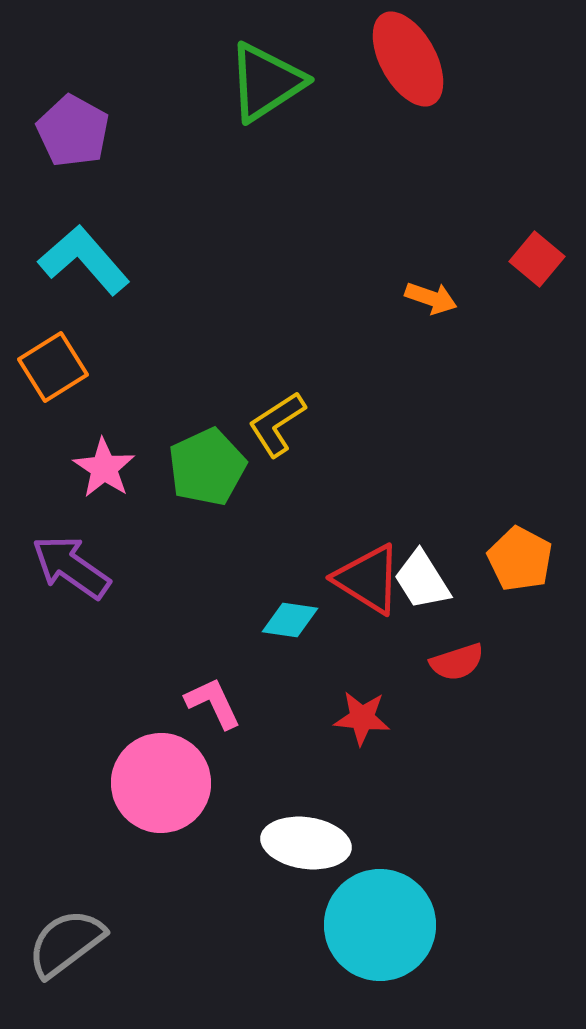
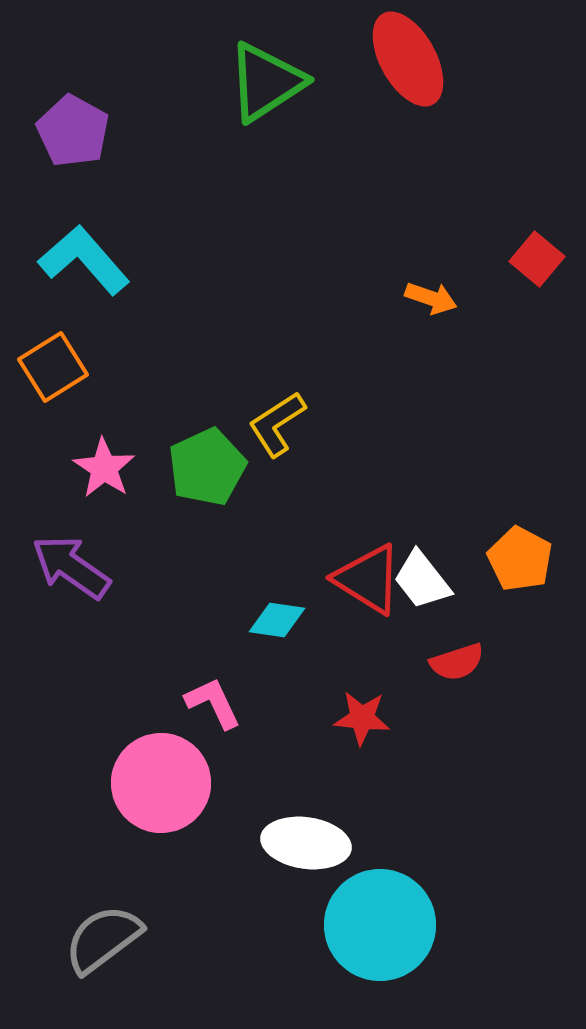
white trapezoid: rotated 6 degrees counterclockwise
cyan diamond: moved 13 px left
gray semicircle: moved 37 px right, 4 px up
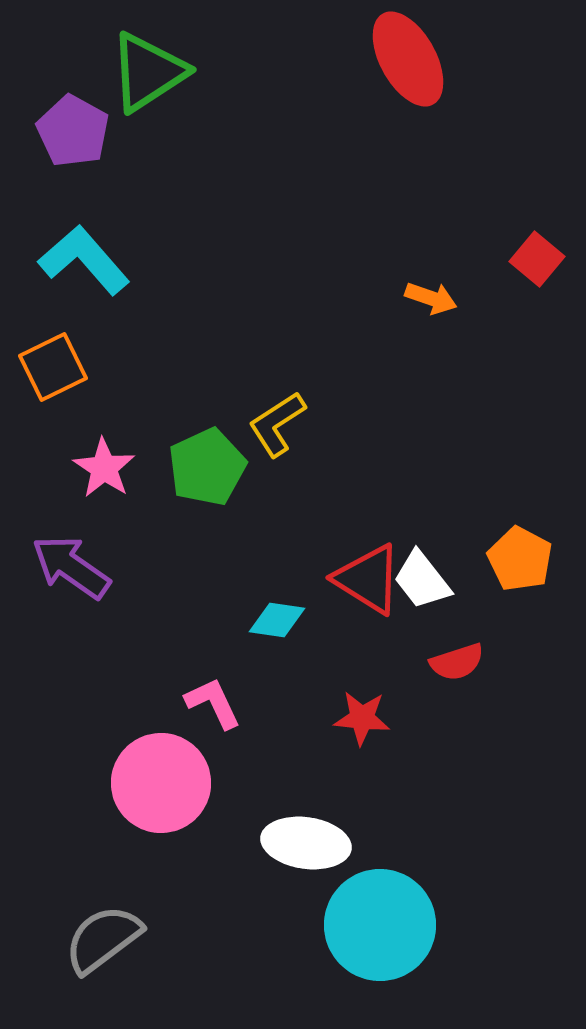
green triangle: moved 118 px left, 10 px up
orange square: rotated 6 degrees clockwise
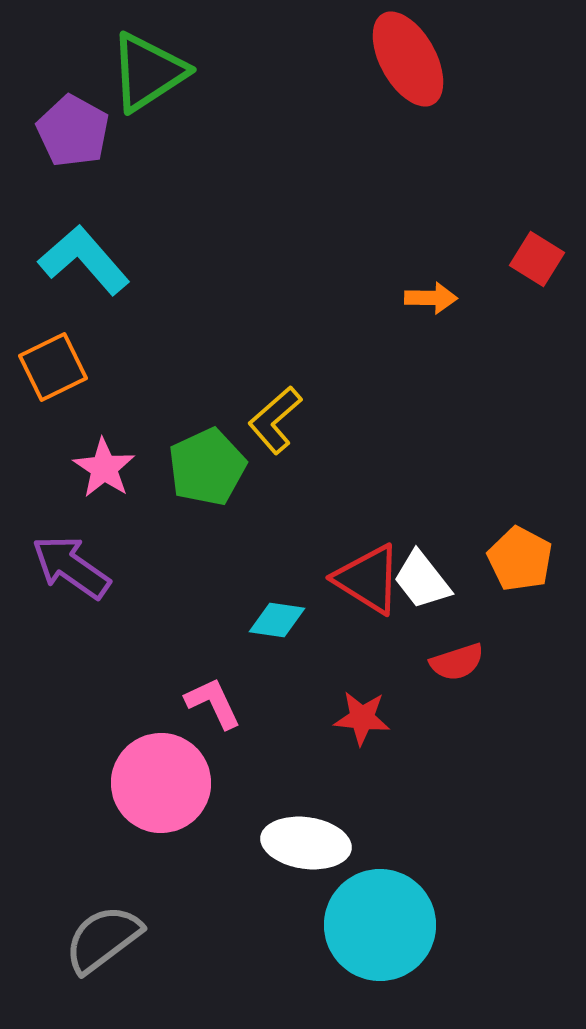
red square: rotated 8 degrees counterclockwise
orange arrow: rotated 18 degrees counterclockwise
yellow L-shape: moved 2 px left, 4 px up; rotated 8 degrees counterclockwise
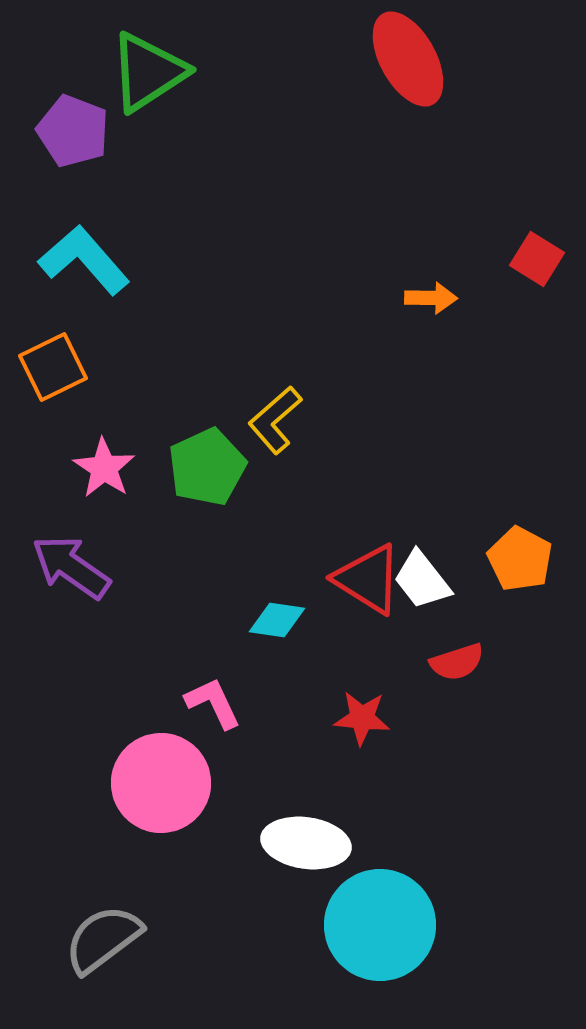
purple pentagon: rotated 8 degrees counterclockwise
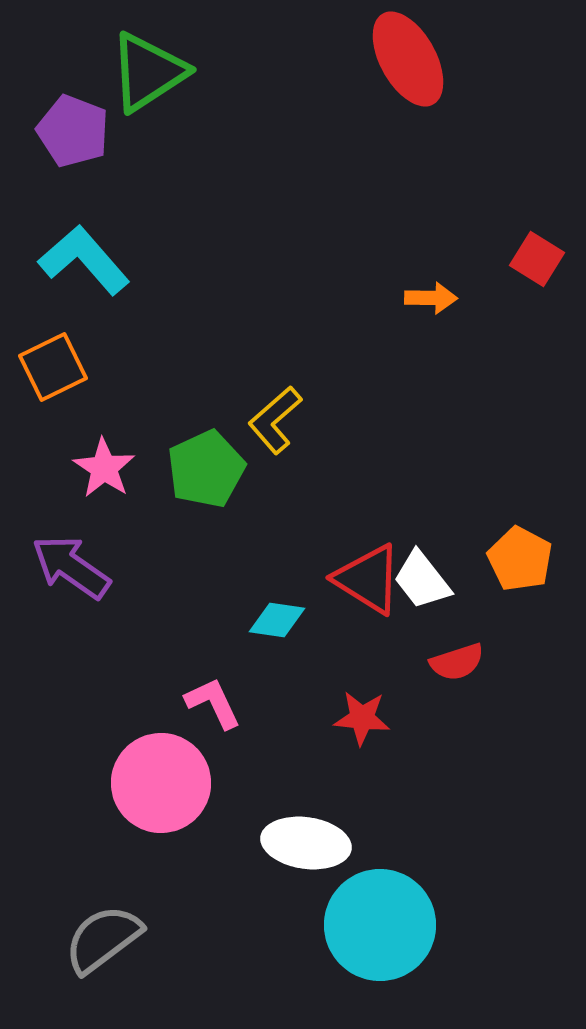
green pentagon: moved 1 px left, 2 px down
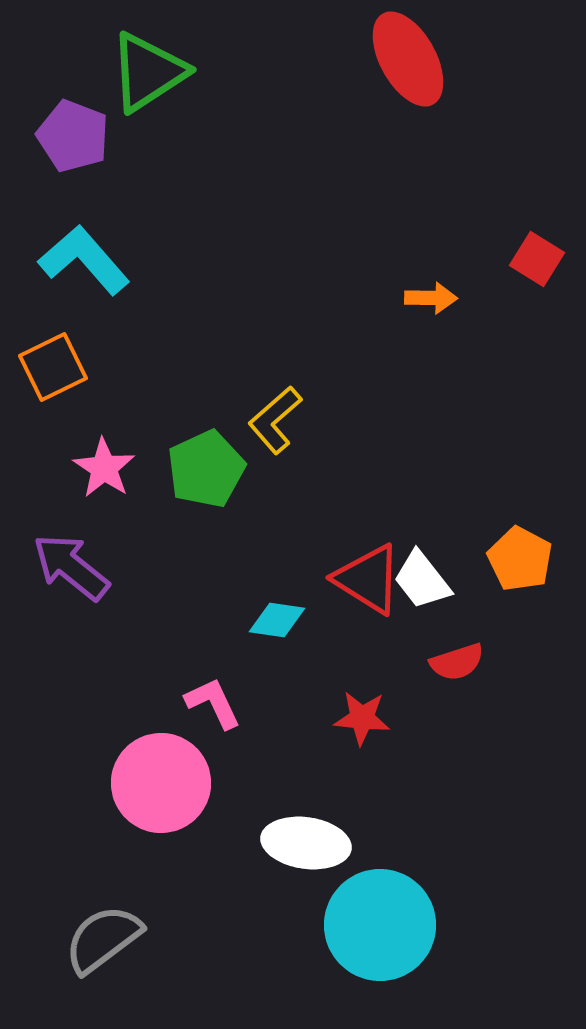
purple pentagon: moved 5 px down
purple arrow: rotated 4 degrees clockwise
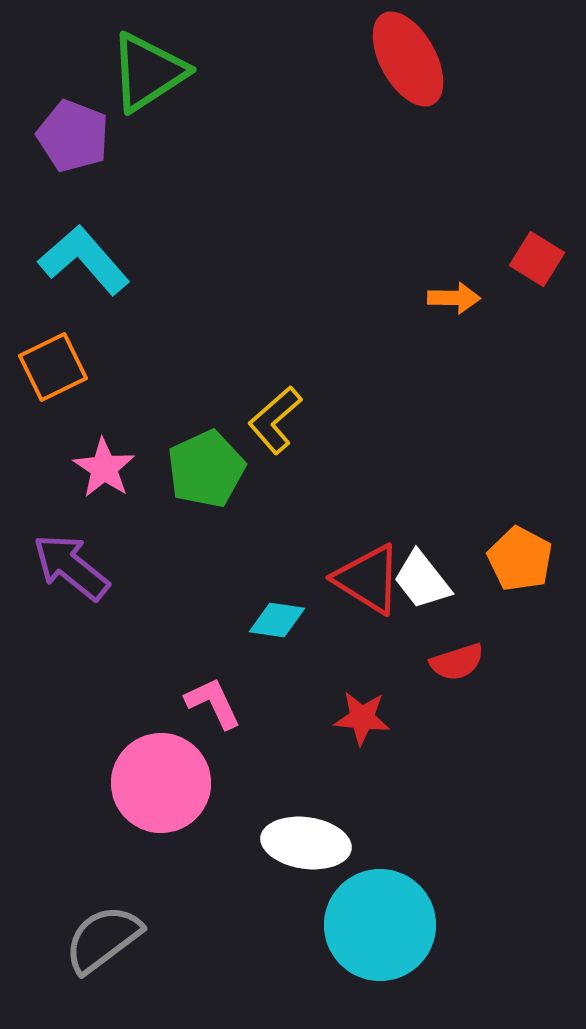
orange arrow: moved 23 px right
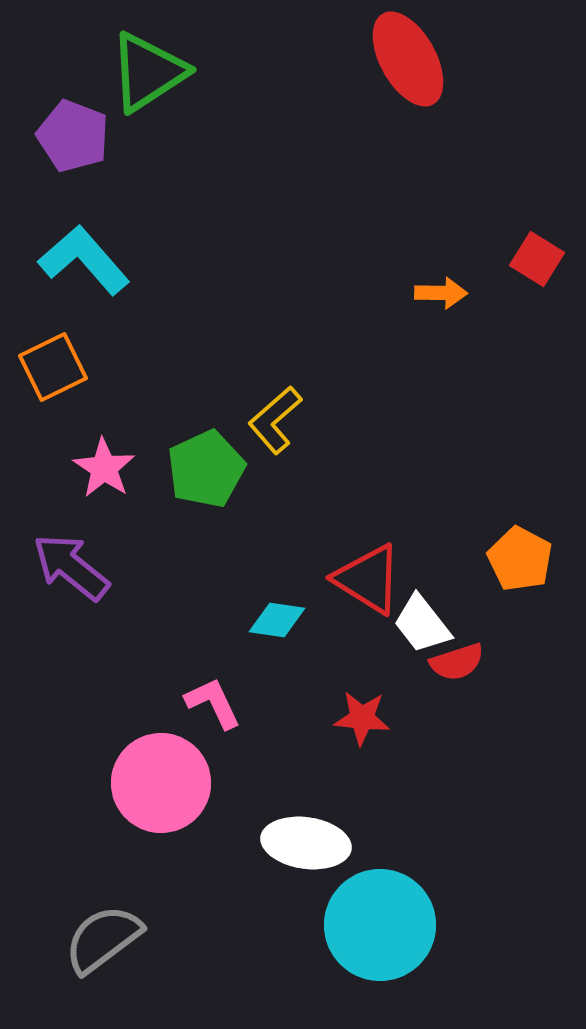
orange arrow: moved 13 px left, 5 px up
white trapezoid: moved 44 px down
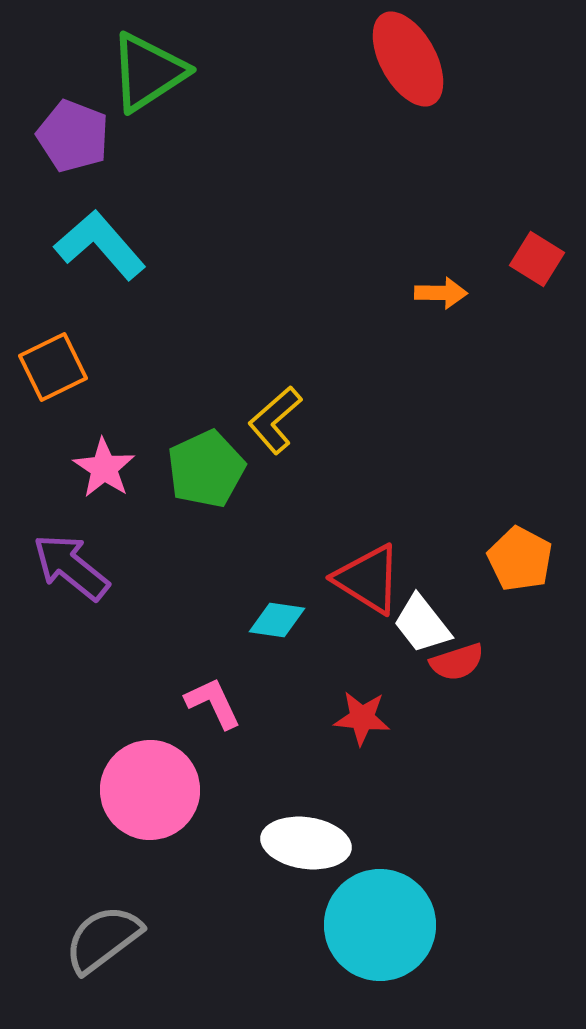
cyan L-shape: moved 16 px right, 15 px up
pink circle: moved 11 px left, 7 px down
